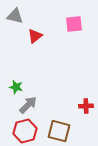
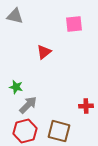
red triangle: moved 9 px right, 16 px down
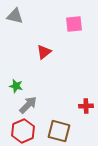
green star: moved 1 px up
red hexagon: moved 2 px left; rotated 10 degrees counterclockwise
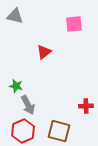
gray arrow: rotated 108 degrees clockwise
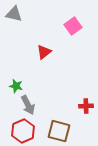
gray triangle: moved 1 px left, 2 px up
pink square: moved 1 px left, 2 px down; rotated 30 degrees counterclockwise
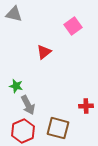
brown square: moved 1 px left, 3 px up
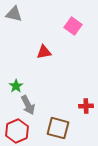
pink square: rotated 18 degrees counterclockwise
red triangle: rotated 28 degrees clockwise
green star: rotated 24 degrees clockwise
red hexagon: moved 6 px left
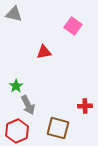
red cross: moved 1 px left
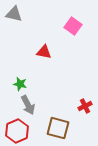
red triangle: rotated 21 degrees clockwise
green star: moved 4 px right, 2 px up; rotated 24 degrees counterclockwise
red cross: rotated 24 degrees counterclockwise
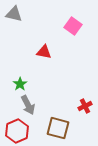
green star: rotated 24 degrees clockwise
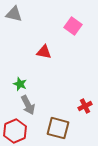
green star: rotated 16 degrees counterclockwise
red hexagon: moved 2 px left
